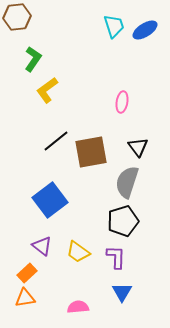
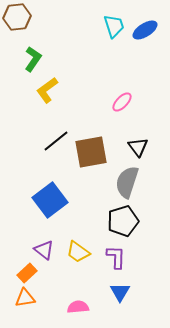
pink ellipse: rotated 35 degrees clockwise
purple triangle: moved 2 px right, 4 px down
blue triangle: moved 2 px left
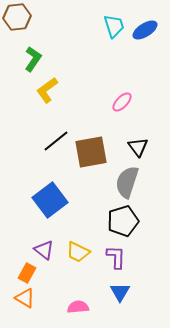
yellow trapezoid: rotated 10 degrees counterclockwise
orange rectangle: rotated 18 degrees counterclockwise
orange triangle: rotated 40 degrees clockwise
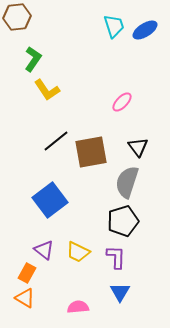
yellow L-shape: rotated 88 degrees counterclockwise
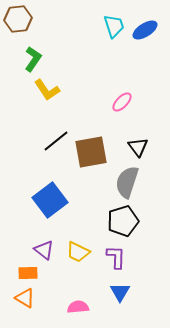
brown hexagon: moved 1 px right, 2 px down
orange rectangle: moved 1 px right; rotated 60 degrees clockwise
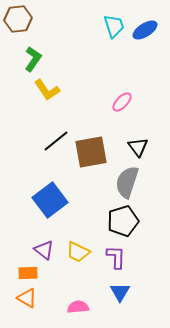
orange triangle: moved 2 px right
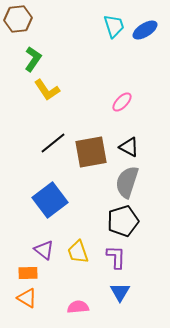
black line: moved 3 px left, 2 px down
black triangle: moved 9 px left; rotated 25 degrees counterclockwise
yellow trapezoid: rotated 45 degrees clockwise
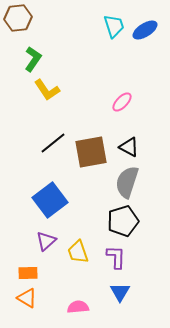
brown hexagon: moved 1 px up
purple triangle: moved 2 px right, 9 px up; rotated 40 degrees clockwise
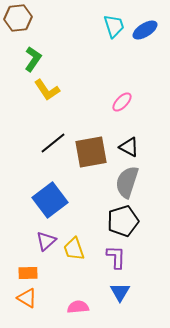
yellow trapezoid: moved 4 px left, 3 px up
